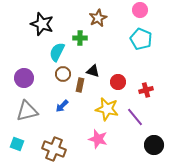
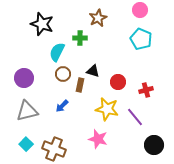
cyan square: moved 9 px right; rotated 24 degrees clockwise
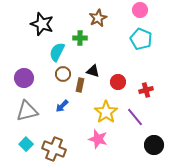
yellow star: moved 1 px left, 3 px down; rotated 25 degrees clockwise
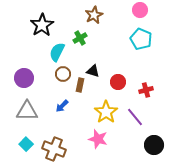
brown star: moved 4 px left, 3 px up
black star: moved 1 px down; rotated 20 degrees clockwise
green cross: rotated 32 degrees counterclockwise
gray triangle: rotated 15 degrees clockwise
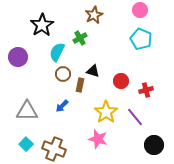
purple circle: moved 6 px left, 21 px up
red circle: moved 3 px right, 1 px up
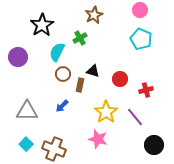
red circle: moved 1 px left, 2 px up
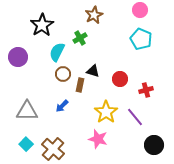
brown cross: moved 1 px left; rotated 20 degrees clockwise
